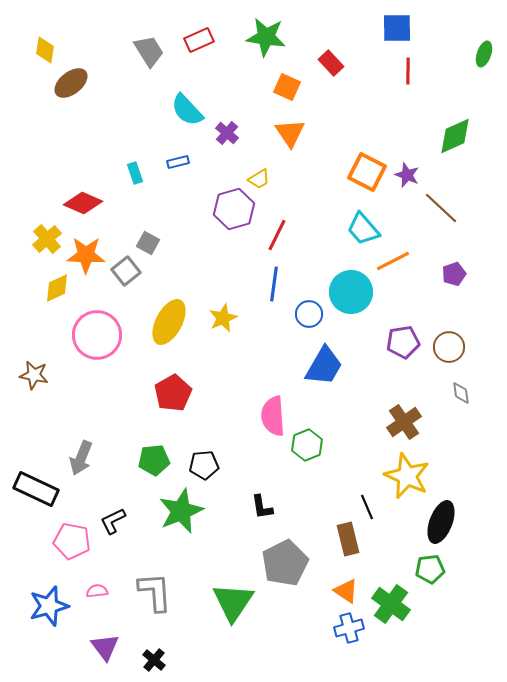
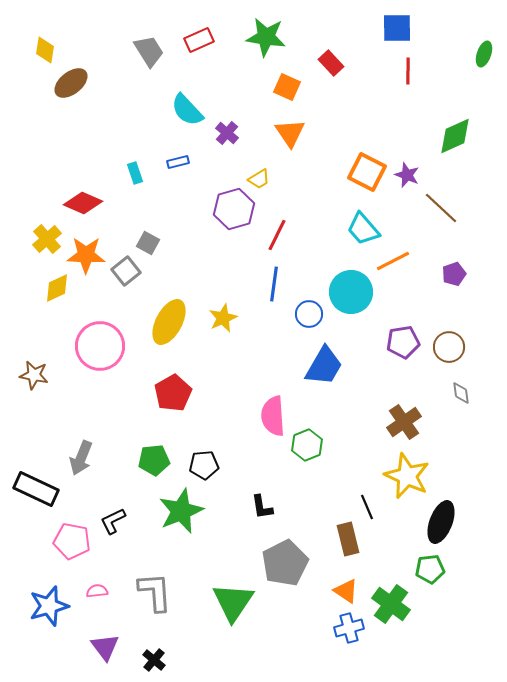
pink circle at (97, 335): moved 3 px right, 11 px down
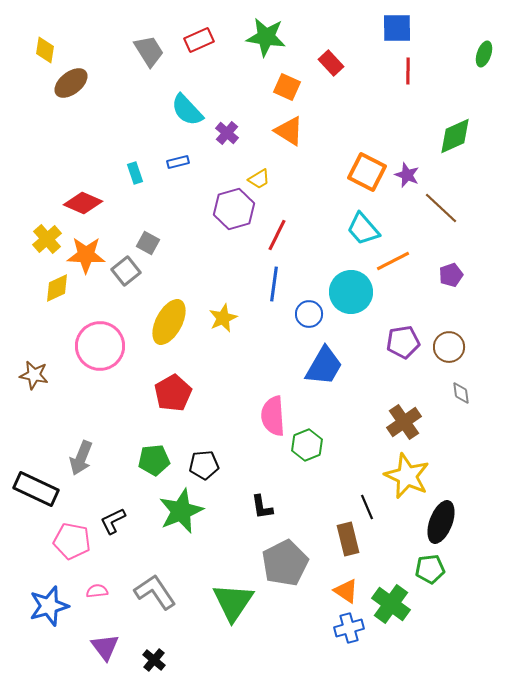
orange triangle at (290, 133): moved 1 px left, 2 px up; rotated 24 degrees counterclockwise
purple pentagon at (454, 274): moved 3 px left, 1 px down
gray L-shape at (155, 592): rotated 30 degrees counterclockwise
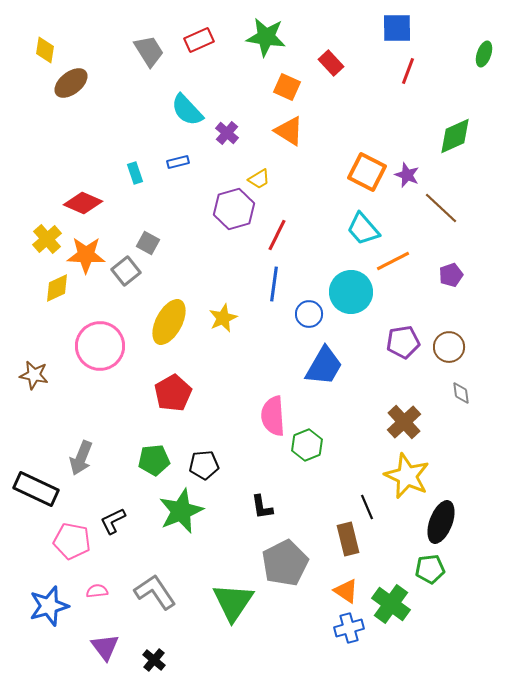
red line at (408, 71): rotated 20 degrees clockwise
brown cross at (404, 422): rotated 8 degrees counterclockwise
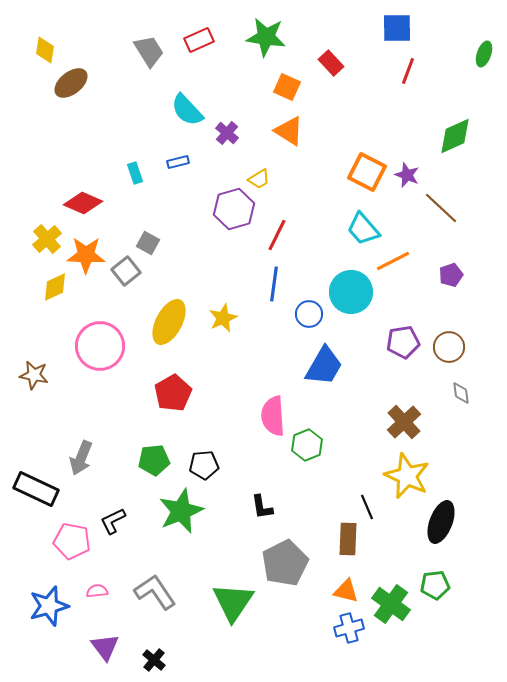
yellow diamond at (57, 288): moved 2 px left, 1 px up
brown rectangle at (348, 539): rotated 16 degrees clockwise
green pentagon at (430, 569): moved 5 px right, 16 px down
orange triangle at (346, 591): rotated 20 degrees counterclockwise
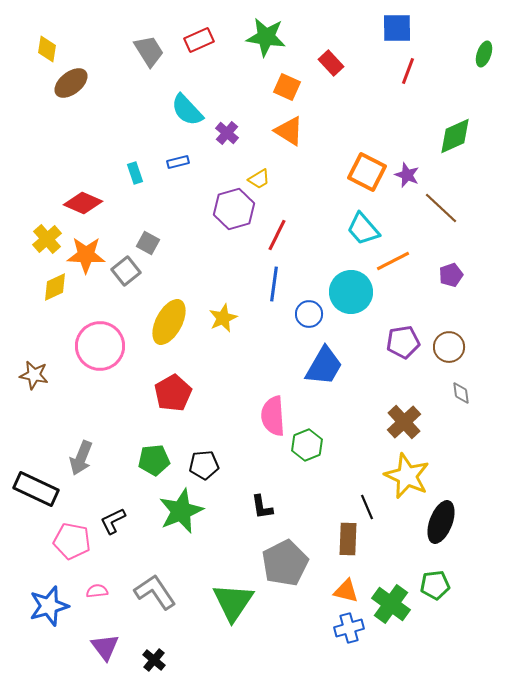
yellow diamond at (45, 50): moved 2 px right, 1 px up
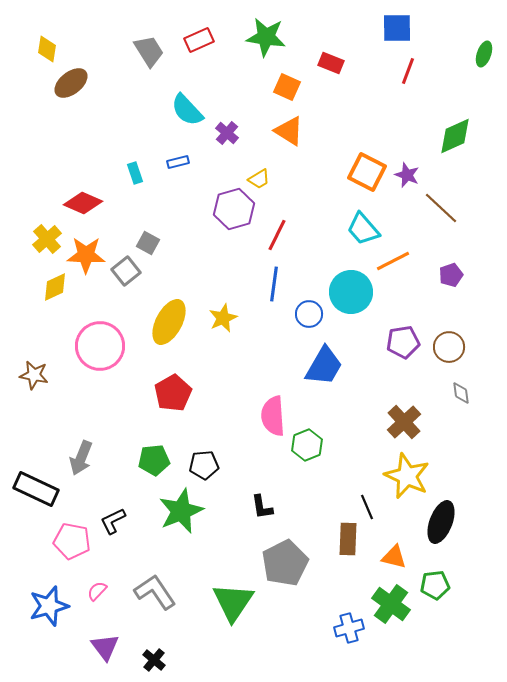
red rectangle at (331, 63): rotated 25 degrees counterclockwise
pink semicircle at (97, 591): rotated 40 degrees counterclockwise
orange triangle at (346, 591): moved 48 px right, 34 px up
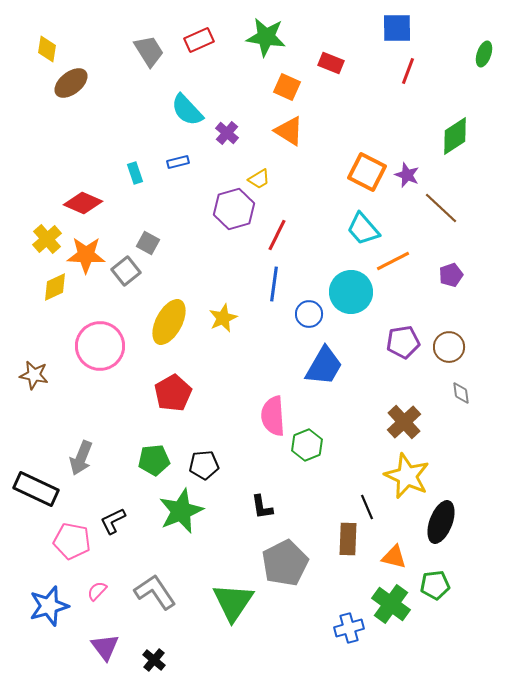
green diamond at (455, 136): rotated 9 degrees counterclockwise
